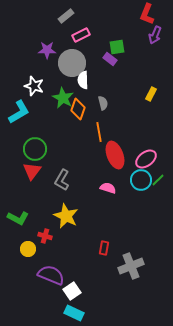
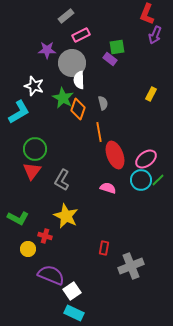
white semicircle: moved 4 px left
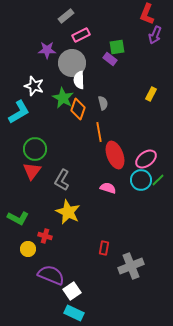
yellow star: moved 2 px right, 4 px up
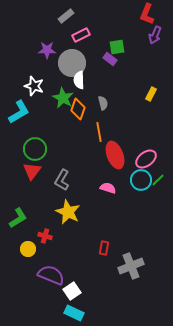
green L-shape: rotated 60 degrees counterclockwise
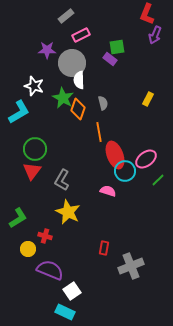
yellow rectangle: moved 3 px left, 5 px down
cyan circle: moved 16 px left, 9 px up
pink semicircle: moved 3 px down
purple semicircle: moved 1 px left, 5 px up
cyan rectangle: moved 9 px left, 1 px up
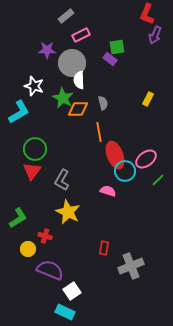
orange diamond: rotated 70 degrees clockwise
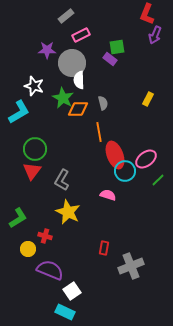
pink semicircle: moved 4 px down
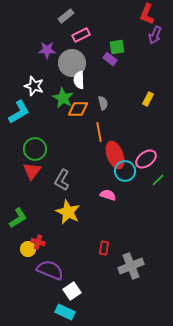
red cross: moved 7 px left, 6 px down
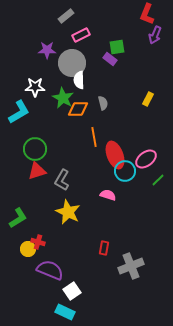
white star: moved 1 px right, 1 px down; rotated 18 degrees counterclockwise
orange line: moved 5 px left, 5 px down
red triangle: moved 5 px right; rotated 36 degrees clockwise
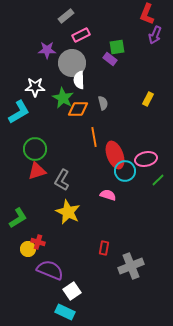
pink ellipse: rotated 25 degrees clockwise
